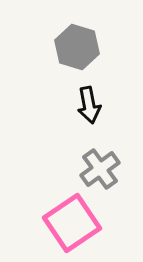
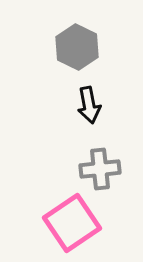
gray hexagon: rotated 9 degrees clockwise
gray cross: rotated 30 degrees clockwise
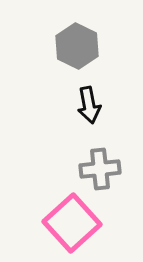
gray hexagon: moved 1 px up
pink square: rotated 8 degrees counterclockwise
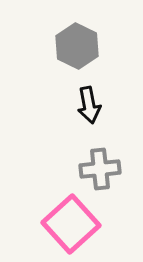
pink square: moved 1 px left, 1 px down
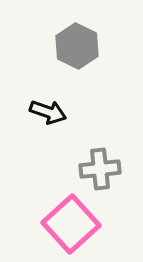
black arrow: moved 41 px left, 7 px down; rotated 60 degrees counterclockwise
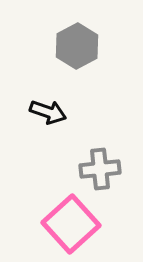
gray hexagon: rotated 6 degrees clockwise
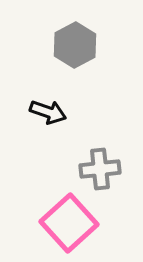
gray hexagon: moved 2 px left, 1 px up
pink square: moved 2 px left, 1 px up
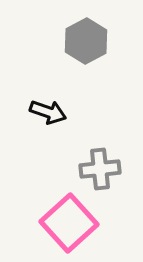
gray hexagon: moved 11 px right, 4 px up
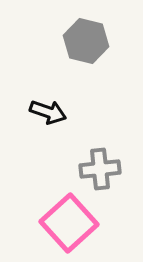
gray hexagon: rotated 18 degrees counterclockwise
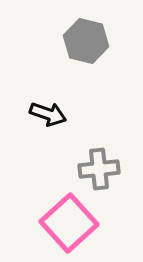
black arrow: moved 2 px down
gray cross: moved 1 px left
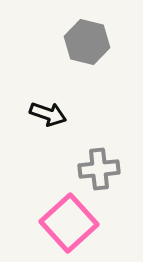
gray hexagon: moved 1 px right, 1 px down
